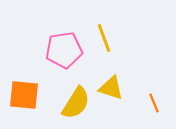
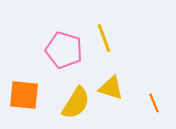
pink pentagon: rotated 24 degrees clockwise
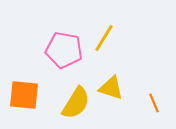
yellow line: rotated 52 degrees clockwise
pink pentagon: rotated 6 degrees counterclockwise
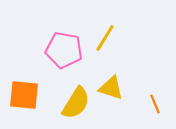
yellow line: moved 1 px right
orange line: moved 1 px right, 1 px down
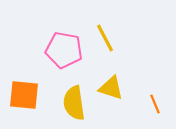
yellow line: rotated 60 degrees counterclockwise
yellow semicircle: moved 2 px left; rotated 140 degrees clockwise
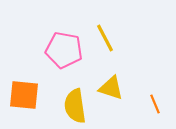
yellow semicircle: moved 1 px right, 3 px down
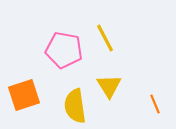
yellow triangle: moved 2 px left, 2 px up; rotated 40 degrees clockwise
orange square: rotated 24 degrees counterclockwise
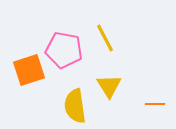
orange square: moved 5 px right, 25 px up
orange line: rotated 66 degrees counterclockwise
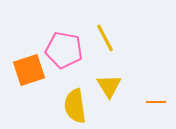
orange line: moved 1 px right, 2 px up
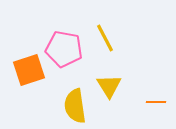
pink pentagon: moved 1 px up
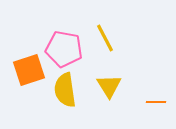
yellow semicircle: moved 10 px left, 16 px up
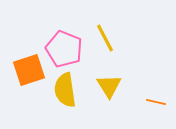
pink pentagon: rotated 12 degrees clockwise
orange line: rotated 12 degrees clockwise
